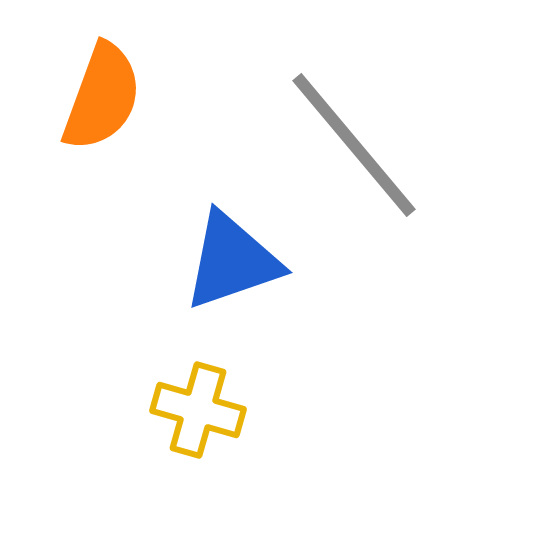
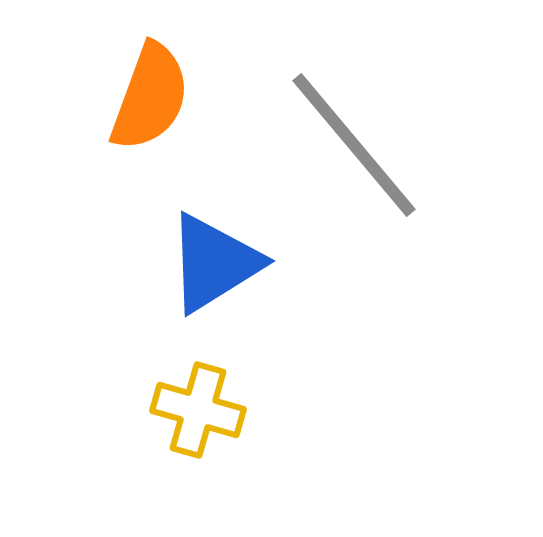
orange semicircle: moved 48 px right
blue triangle: moved 18 px left, 2 px down; rotated 13 degrees counterclockwise
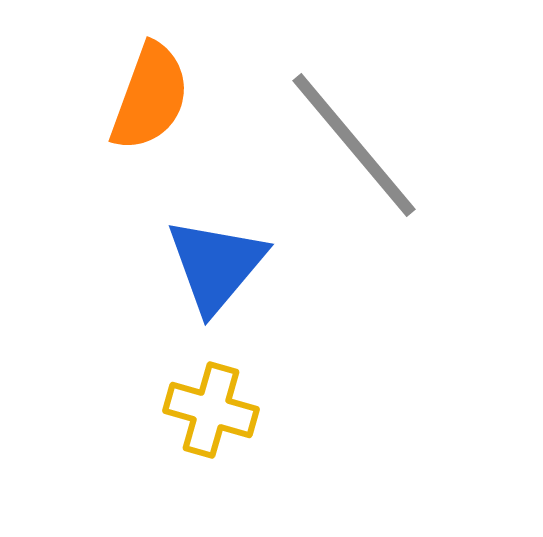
blue triangle: moved 2 px right, 2 px down; rotated 18 degrees counterclockwise
yellow cross: moved 13 px right
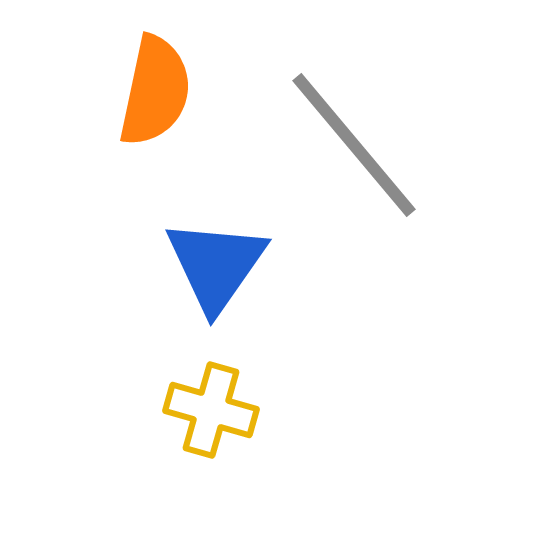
orange semicircle: moved 5 px right, 6 px up; rotated 8 degrees counterclockwise
blue triangle: rotated 5 degrees counterclockwise
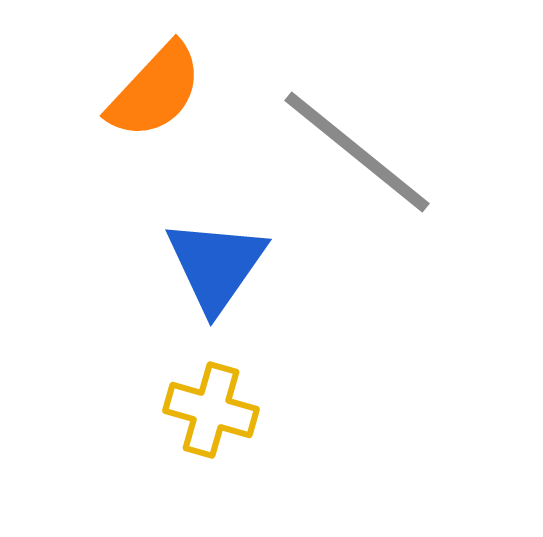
orange semicircle: rotated 31 degrees clockwise
gray line: moved 3 px right, 7 px down; rotated 11 degrees counterclockwise
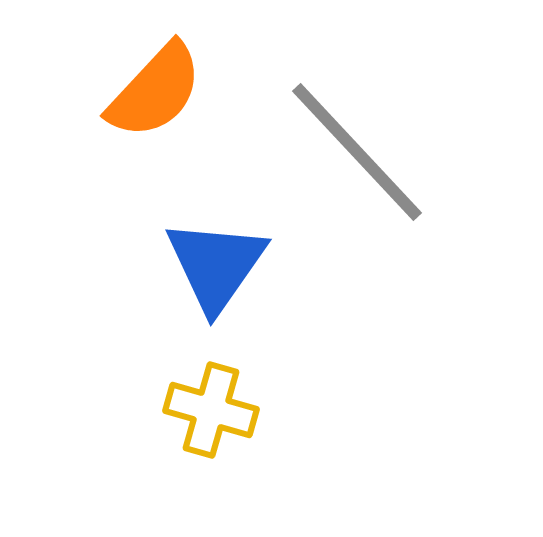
gray line: rotated 8 degrees clockwise
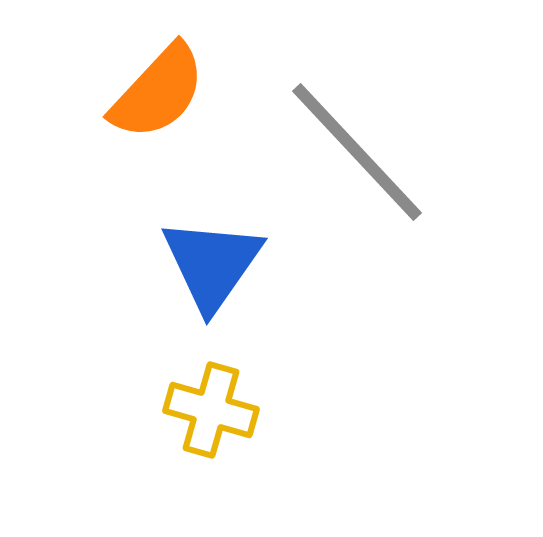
orange semicircle: moved 3 px right, 1 px down
blue triangle: moved 4 px left, 1 px up
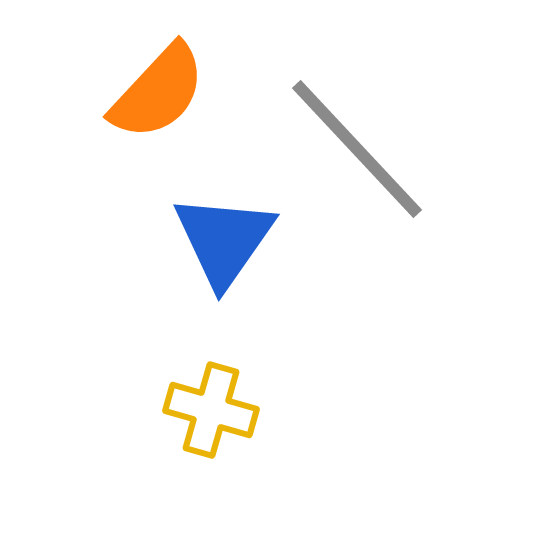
gray line: moved 3 px up
blue triangle: moved 12 px right, 24 px up
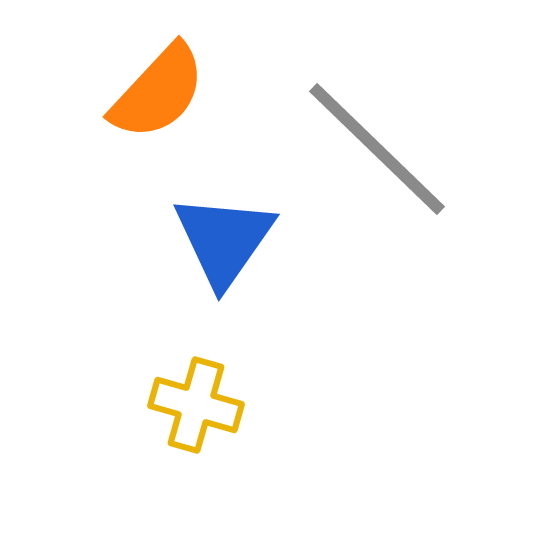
gray line: moved 20 px right; rotated 3 degrees counterclockwise
yellow cross: moved 15 px left, 5 px up
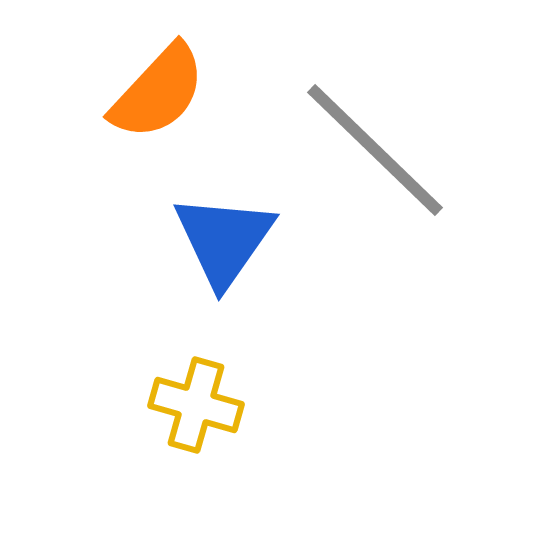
gray line: moved 2 px left, 1 px down
